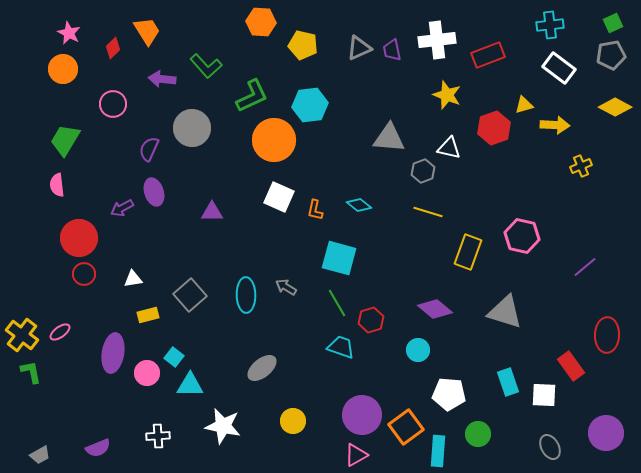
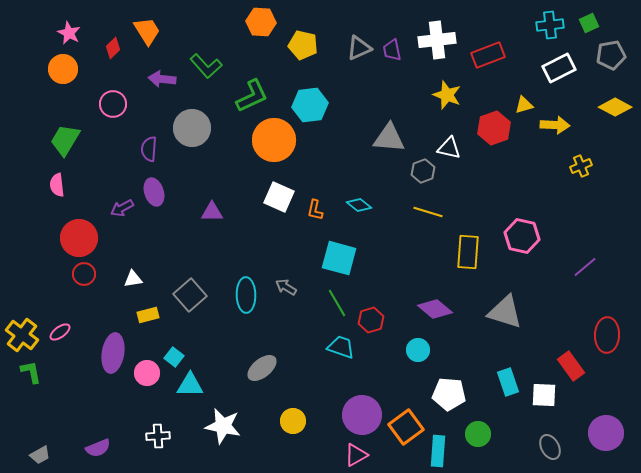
green square at (613, 23): moved 24 px left
white rectangle at (559, 68): rotated 64 degrees counterclockwise
purple semicircle at (149, 149): rotated 20 degrees counterclockwise
yellow rectangle at (468, 252): rotated 16 degrees counterclockwise
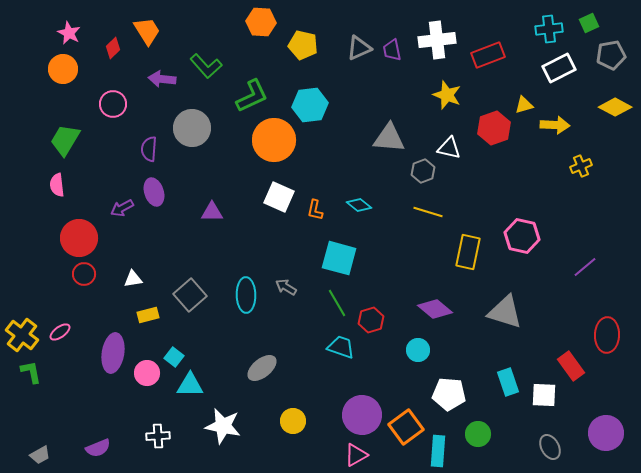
cyan cross at (550, 25): moved 1 px left, 4 px down
yellow rectangle at (468, 252): rotated 8 degrees clockwise
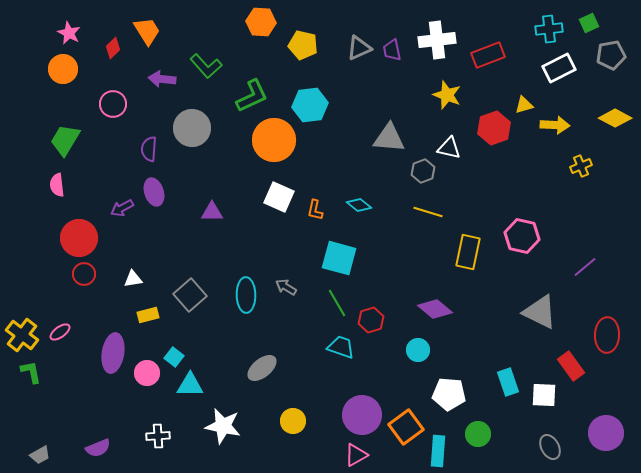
yellow diamond at (615, 107): moved 11 px down
gray triangle at (505, 312): moved 35 px right; rotated 9 degrees clockwise
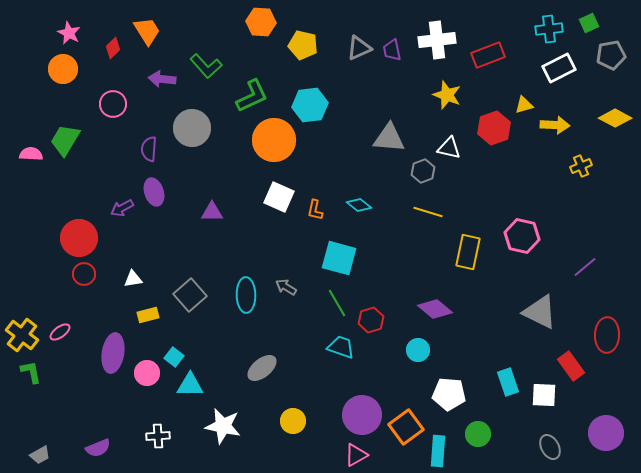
pink semicircle at (57, 185): moved 26 px left, 31 px up; rotated 100 degrees clockwise
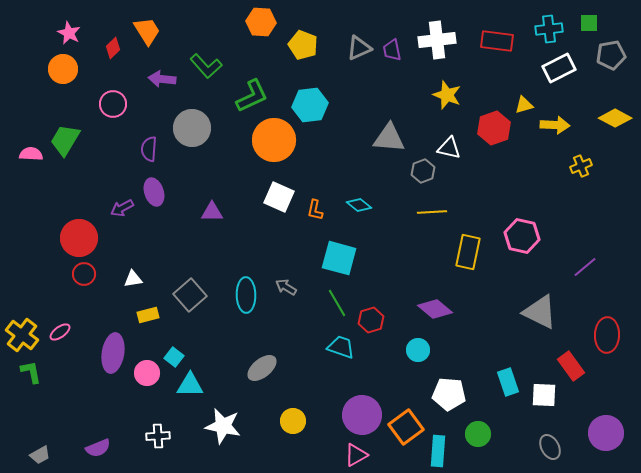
green square at (589, 23): rotated 24 degrees clockwise
yellow pentagon at (303, 45): rotated 8 degrees clockwise
red rectangle at (488, 55): moved 9 px right, 14 px up; rotated 28 degrees clockwise
yellow line at (428, 212): moved 4 px right; rotated 20 degrees counterclockwise
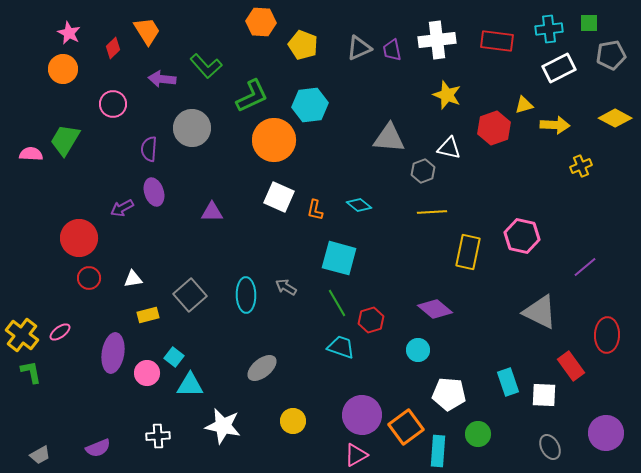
red circle at (84, 274): moved 5 px right, 4 px down
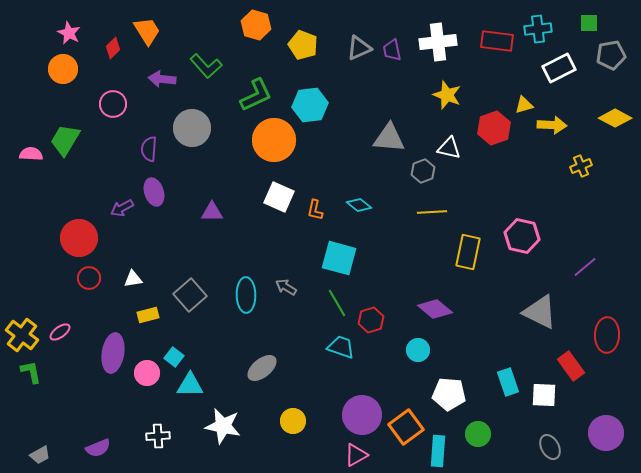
orange hexagon at (261, 22): moved 5 px left, 3 px down; rotated 12 degrees clockwise
cyan cross at (549, 29): moved 11 px left
white cross at (437, 40): moved 1 px right, 2 px down
green L-shape at (252, 96): moved 4 px right, 1 px up
yellow arrow at (555, 125): moved 3 px left
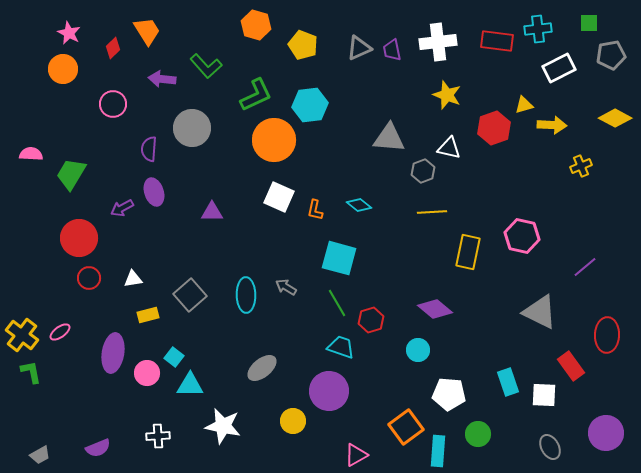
green trapezoid at (65, 140): moved 6 px right, 34 px down
purple circle at (362, 415): moved 33 px left, 24 px up
